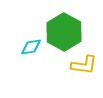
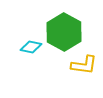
cyan diamond: rotated 20 degrees clockwise
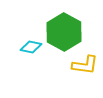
yellow L-shape: moved 1 px right
